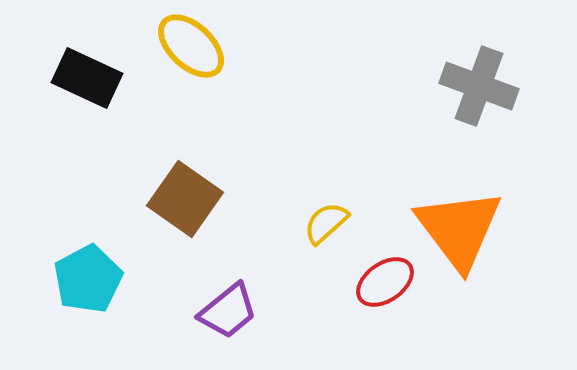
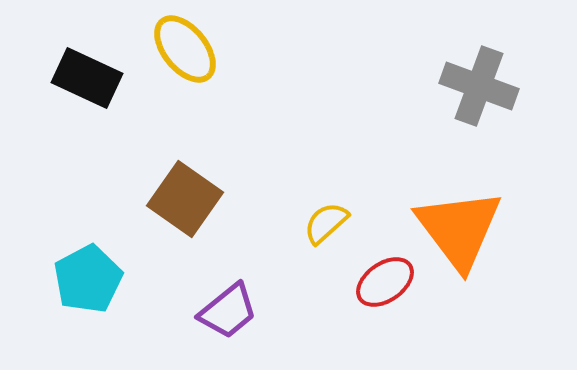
yellow ellipse: moved 6 px left, 3 px down; rotated 8 degrees clockwise
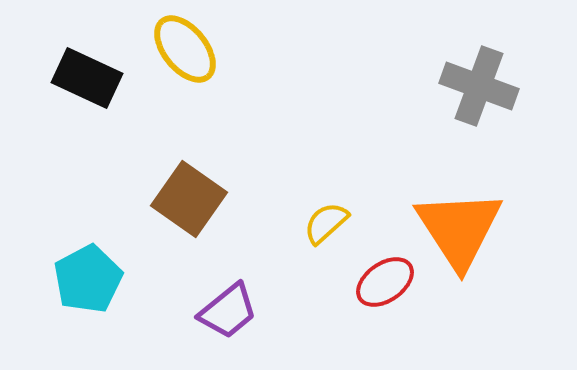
brown square: moved 4 px right
orange triangle: rotated 4 degrees clockwise
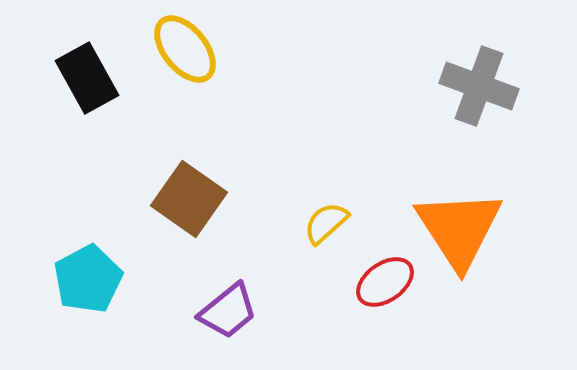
black rectangle: rotated 36 degrees clockwise
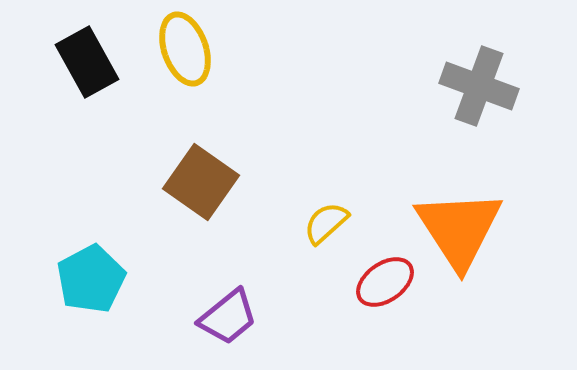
yellow ellipse: rotated 20 degrees clockwise
black rectangle: moved 16 px up
brown square: moved 12 px right, 17 px up
cyan pentagon: moved 3 px right
purple trapezoid: moved 6 px down
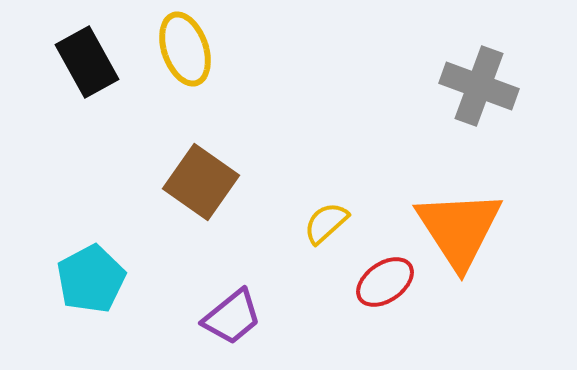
purple trapezoid: moved 4 px right
